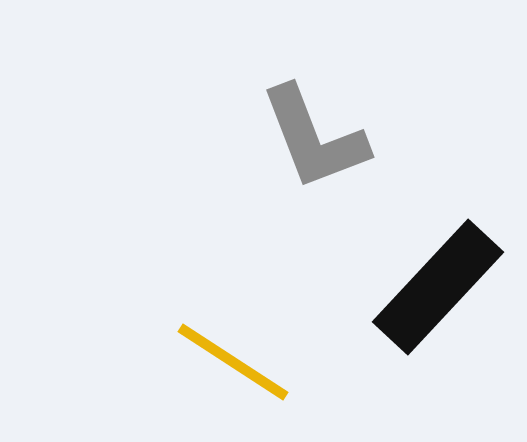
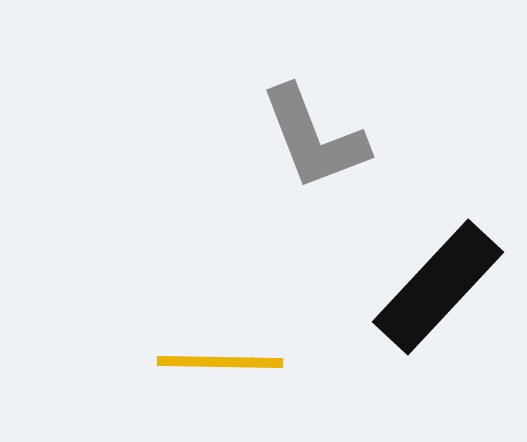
yellow line: moved 13 px left; rotated 32 degrees counterclockwise
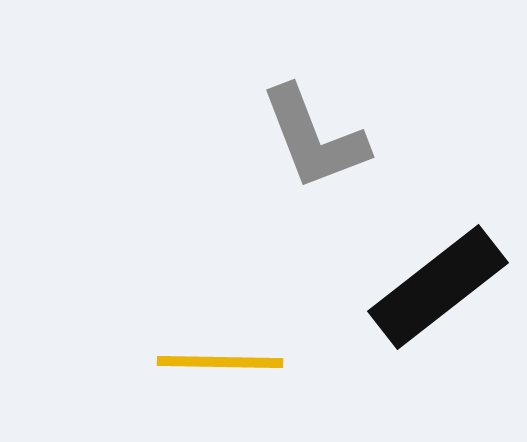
black rectangle: rotated 9 degrees clockwise
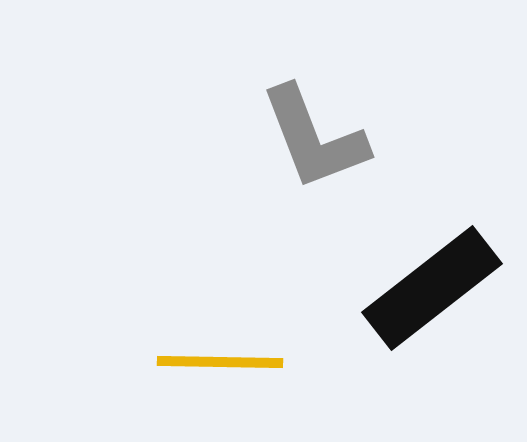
black rectangle: moved 6 px left, 1 px down
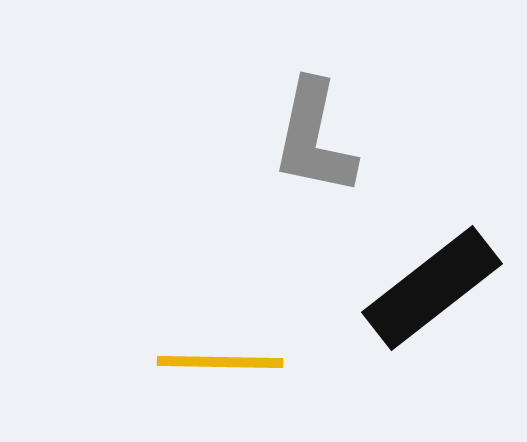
gray L-shape: rotated 33 degrees clockwise
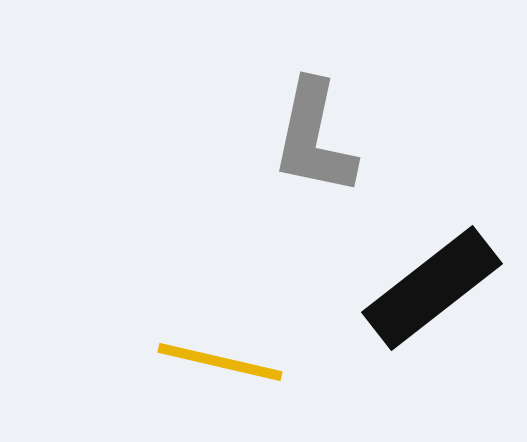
yellow line: rotated 12 degrees clockwise
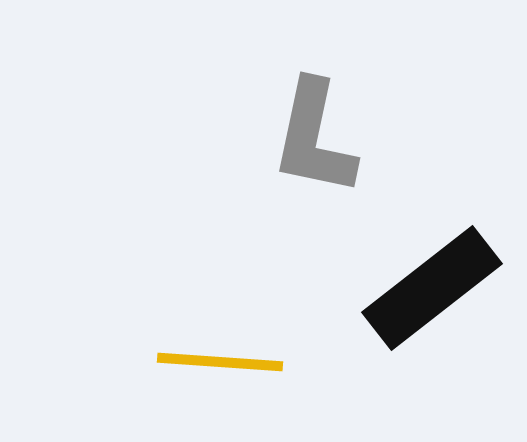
yellow line: rotated 9 degrees counterclockwise
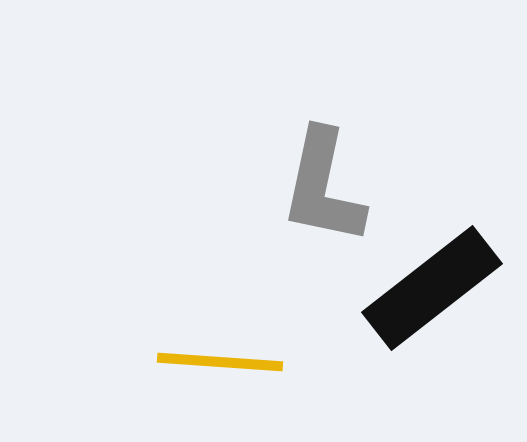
gray L-shape: moved 9 px right, 49 px down
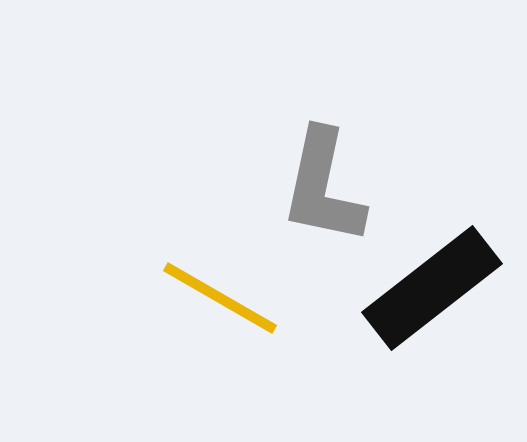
yellow line: moved 64 px up; rotated 26 degrees clockwise
